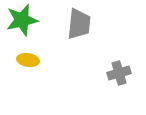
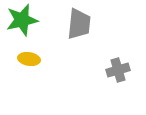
yellow ellipse: moved 1 px right, 1 px up
gray cross: moved 1 px left, 3 px up
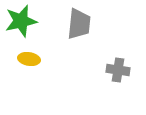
green star: moved 1 px left, 1 px down
gray cross: rotated 25 degrees clockwise
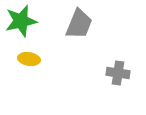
gray trapezoid: rotated 16 degrees clockwise
gray cross: moved 3 px down
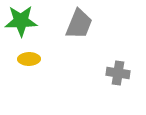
green star: rotated 12 degrees clockwise
yellow ellipse: rotated 10 degrees counterclockwise
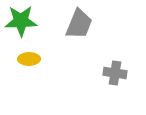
gray cross: moved 3 px left
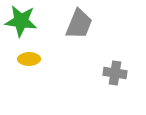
green star: rotated 8 degrees clockwise
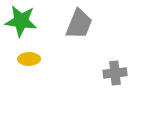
gray cross: rotated 15 degrees counterclockwise
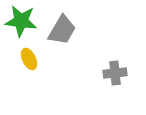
gray trapezoid: moved 17 px left, 6 px down; rotated 8 degrees clockwise
yellow ellipse: rotated 65 degrees clockwise
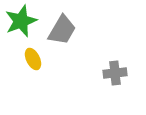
green star: rotated 28 degrees counterclockwise
yellow ellipse: moved 4 px right
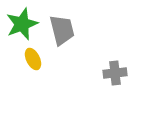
green star: moved 1 px right, 3 px down
gray trapezoid: rotated 44 degrees counterclockwise
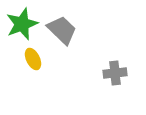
gray trapezoid: rotated 32 degrees counterclockwise
